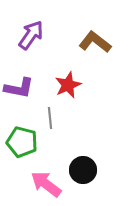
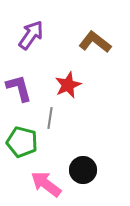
purple L-shape: rotated 116 degrees counterclockwise
gray line: rotated 15 degrees clockwise
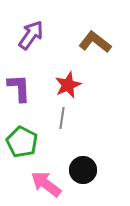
purple L-shape: rotated 12 degrees clockwise
gray line: moved 12 px right
green pentagon: rotated 12 degrees clockwise
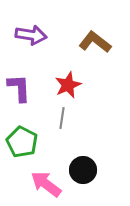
purple arrow: rotated 64 degrees clockwise
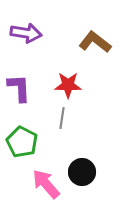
purple arrow: moved 5 px left, 2 px up
red star: rotated 24 degrees clockwise
black circle: moved 1 px left, 2 px down
pink arrow: rotated 12 degrees clockwise
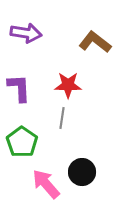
green pentagon: rotated 8 degrees clockwise
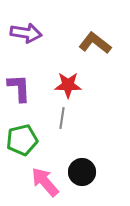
brown L-shape: moved 1 px down
green pentagon: moved 2 px up; rotated 24 degrees clockwise
pink arrow: moved 1 px left, 2 px up
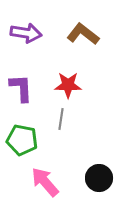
brown L-shape: moved 12 px left, 9 px up
purple L-shape: moved 2 px right
gray line: moved 1 px left, 1 px down
green pentagon: rotated 24 degrees clockwise
black circle: moved 17 px right, 6 px down
